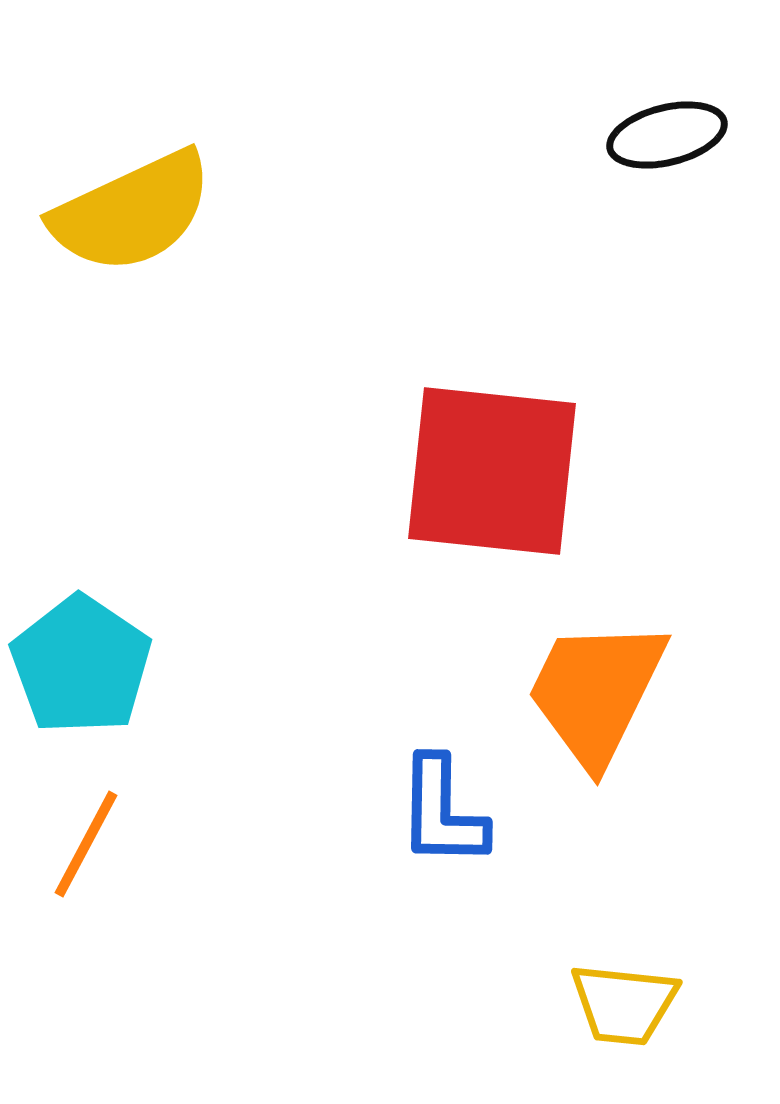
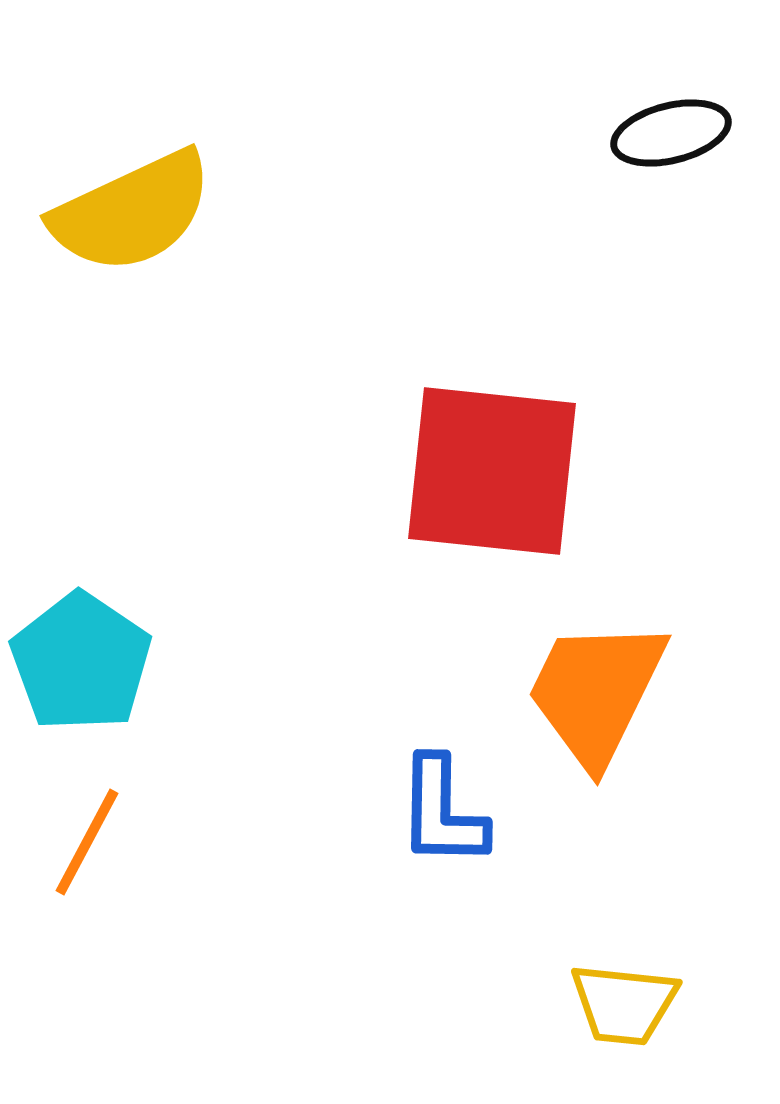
black ellipse: moved 4 px right, 2 px up
cyan pentagon: moved 3 px up
orange line: moved 1 px right, 2 px up
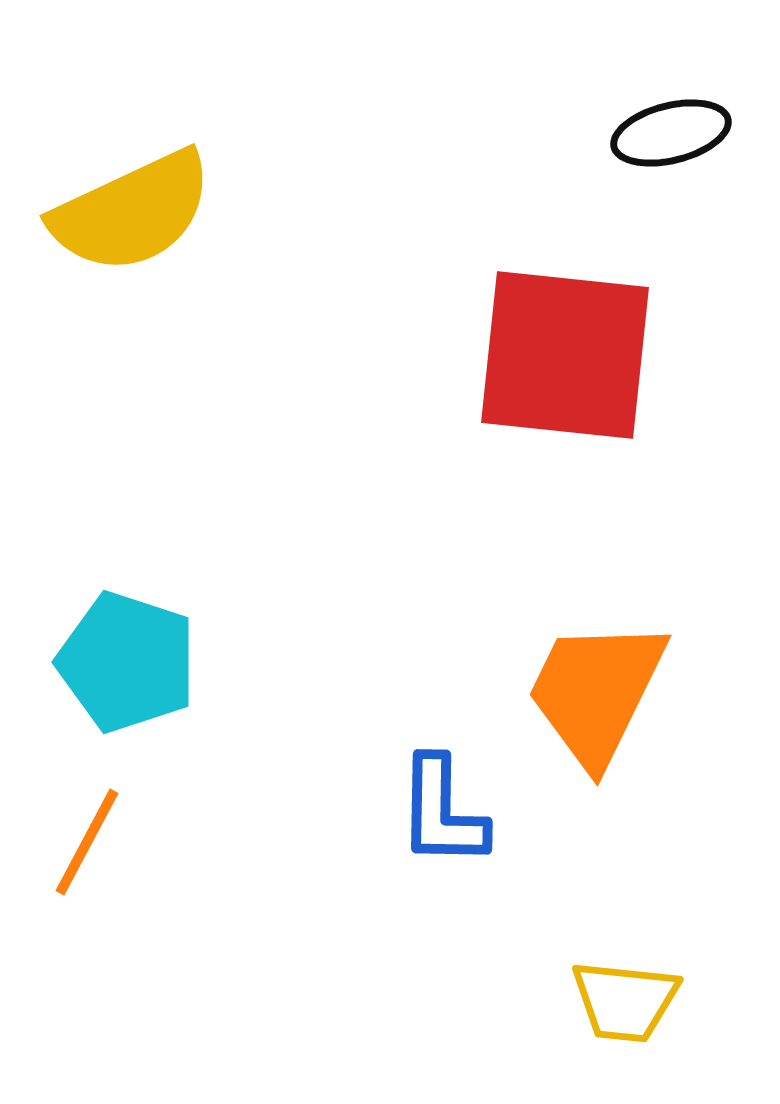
red square: moved 73 px right, 116 px up
cyan pentagon: moved 46 px right; rotated 16 degrees counterclockwise
yellow trapezoid: moved 1 px right, 3 px up
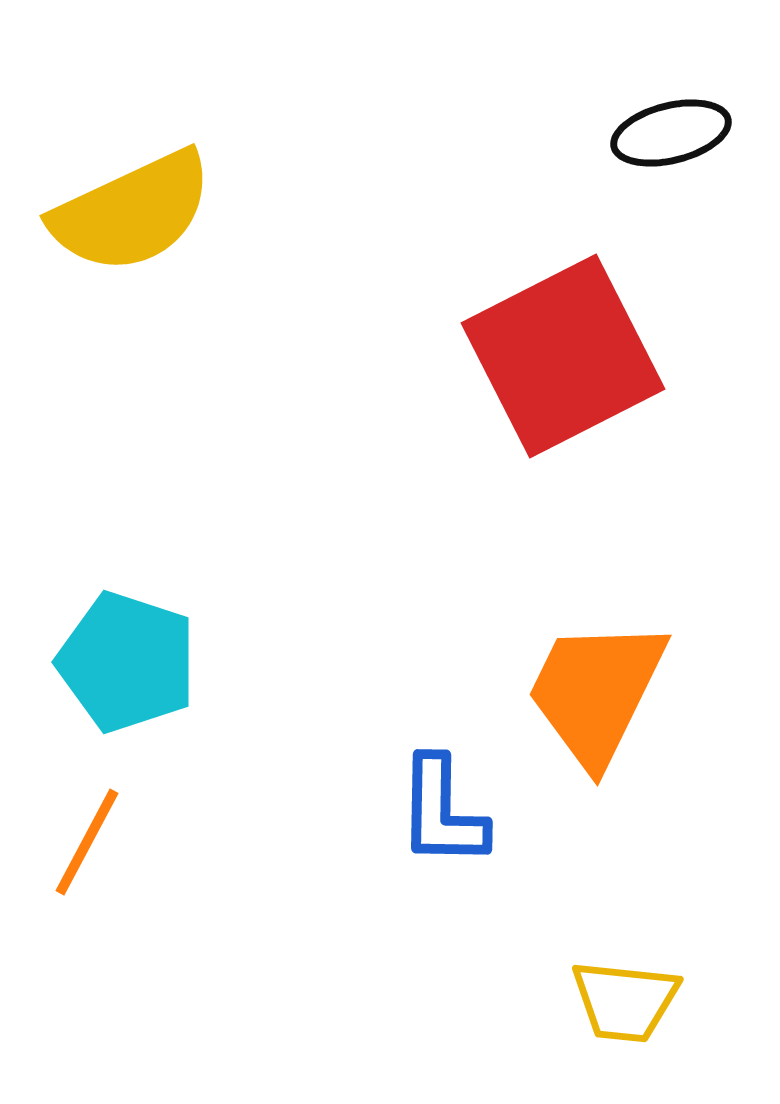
red square: moved 2 px left, 1 px down; rotated 33 degrees counterclockwise
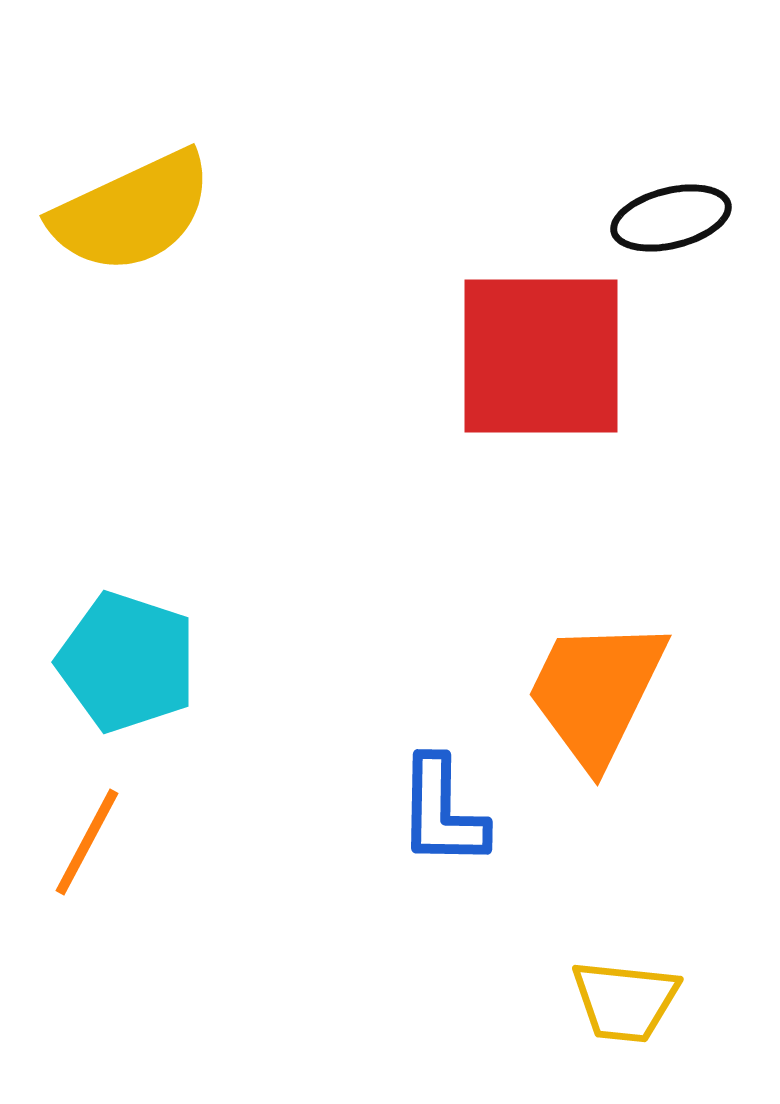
black ellipse: moved 85 px down
red square: moved 22 px left; rotated 27 degrees clockwise
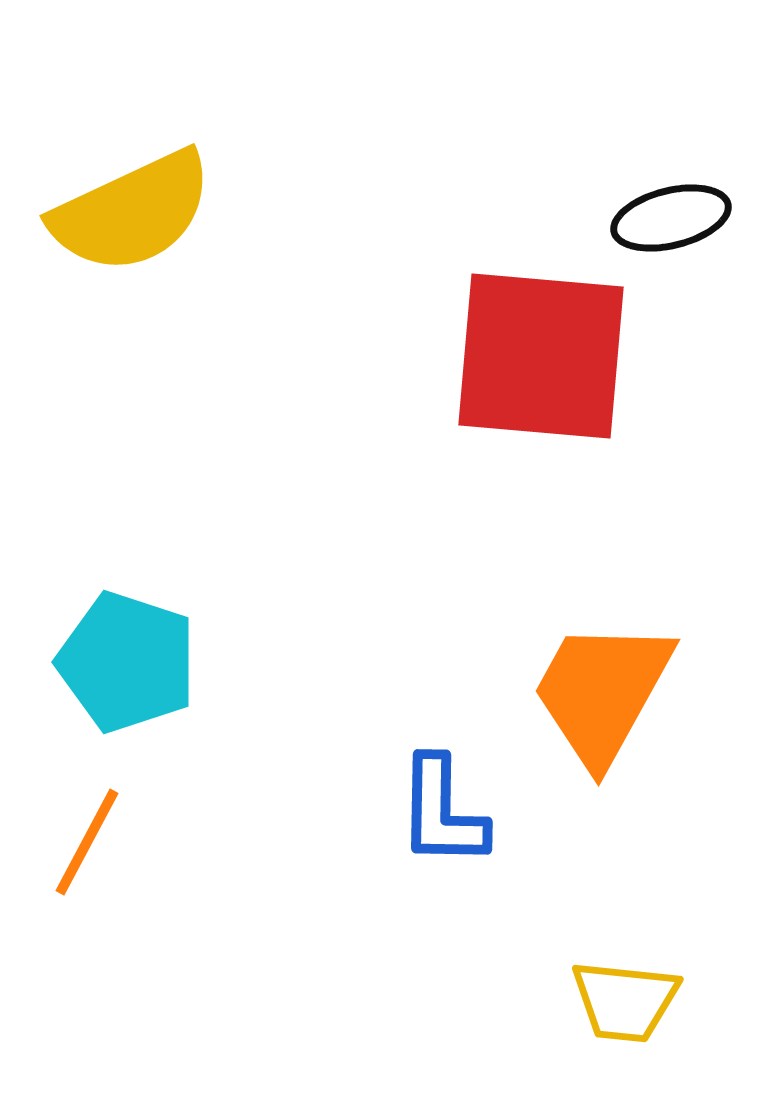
red square: rotated 5 degrees clockwise
orange trapezoid: moved 6 px right; rotated 3 degrees clockwise
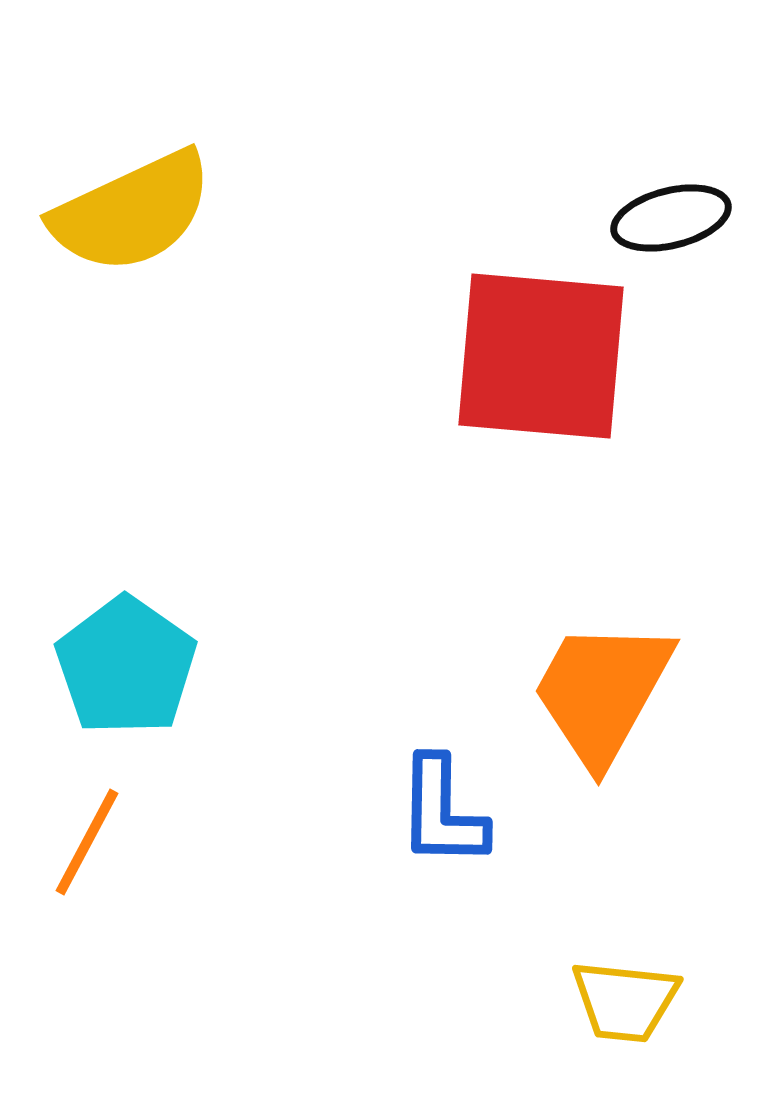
cyan pentagon: moved 1 px left, 4 px down; rotated 17 degrees clockwise
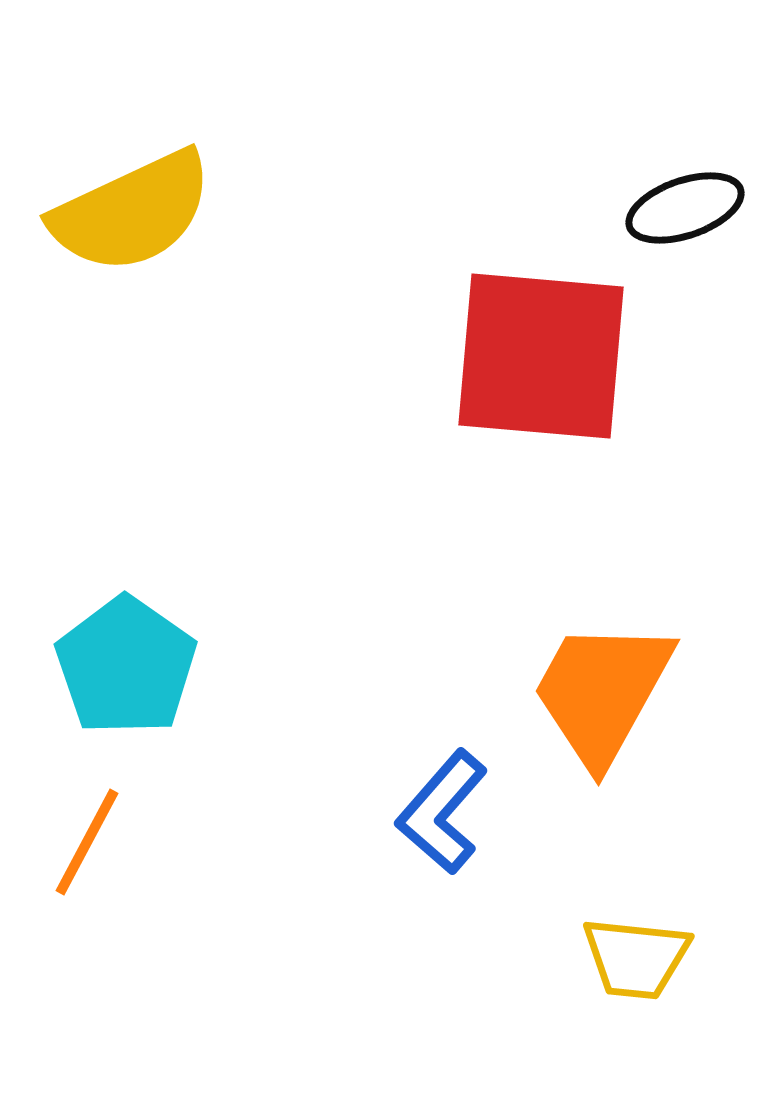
black ellipse: moved 14 px right, 10 px up; rotated 5 degrees counterclockwise
blue L-shape: rotated 40 degrees clockwise
yellow trapezoid: moved 11 px right, 43 px up
